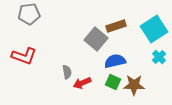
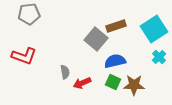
gray semicircle: moved 2 px left
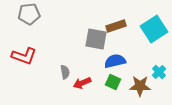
gray square: rotated 30 degrees counterclockwise
cyan cross: moved 15 px down
brown star: moved 6 px right, 1 px down
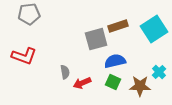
brown rectangle: moved 2 px right
gray square: rotated 25 degrees counterclockwise
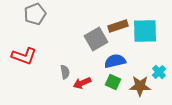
gray pentagon: moved 6 px right; rotated 15 degrees counterclockwise
cyan square: moved 9 px left, 2 px down; rotated 32 degrees clockwise
gray square: rotated 15 degrees counterclockwise
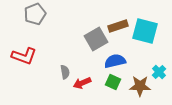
cyan square: rotated 16 degrees clockwise
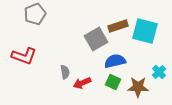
brown star: moved 2 px left, 1 px down
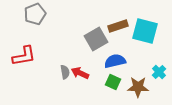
red L-shape: rotated 30 degrees counterclockwise
red arrow: moved 2 px left, 10 px up; rotated 48 degrees clockwise
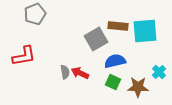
brown rectangle: rotated 24 degrees clockwise
cyan square: rotated 20 degrees counterclockwise
